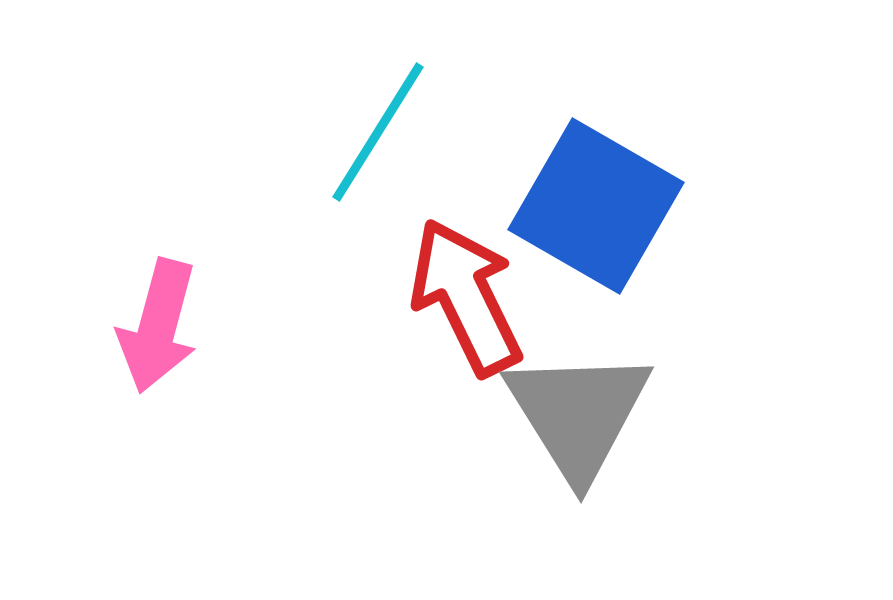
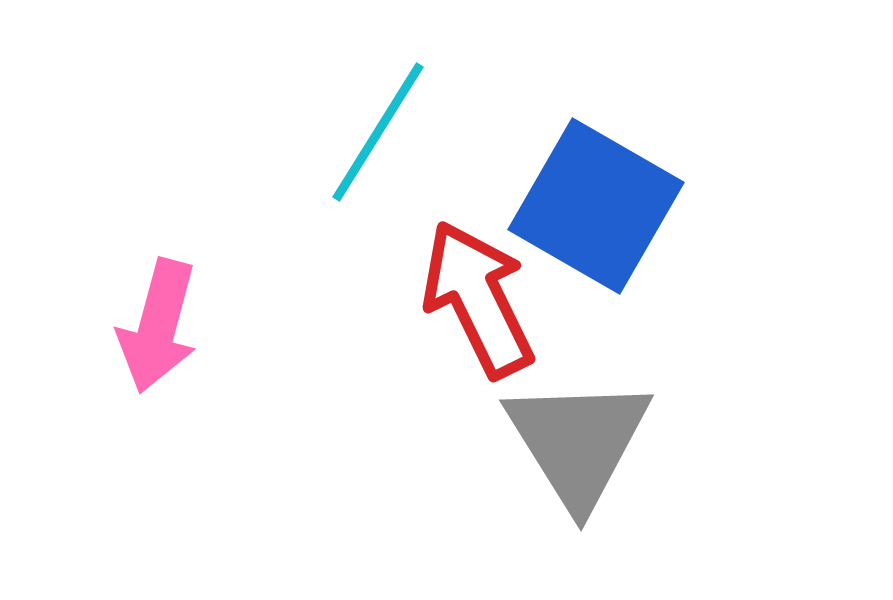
red arrow: moved 12 px right, 2 px down
gray triangle: moved 28 px down
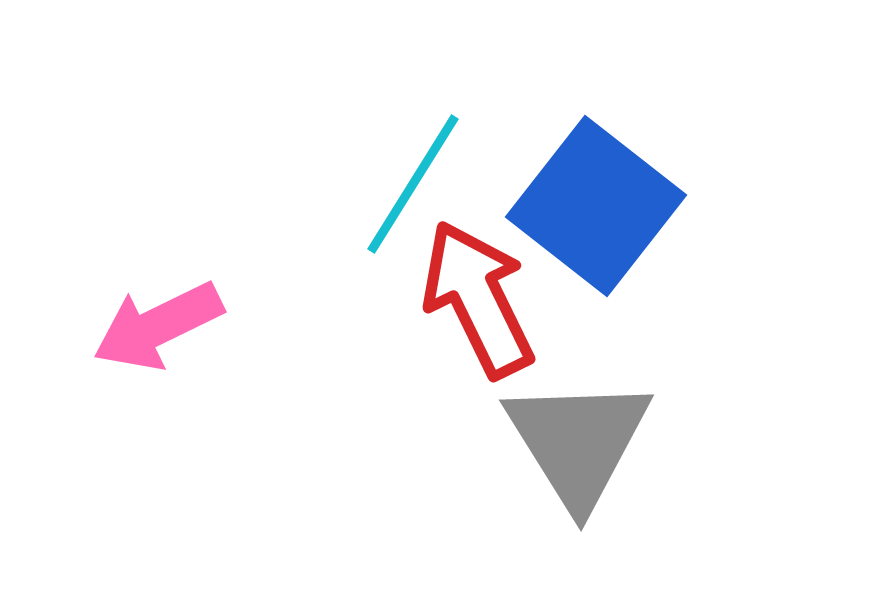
cyan line: moved 35 px right, 52 px down
blue square: rotated 8 degrees clockwise
pink arrow: rotated 49 degrees clockwise
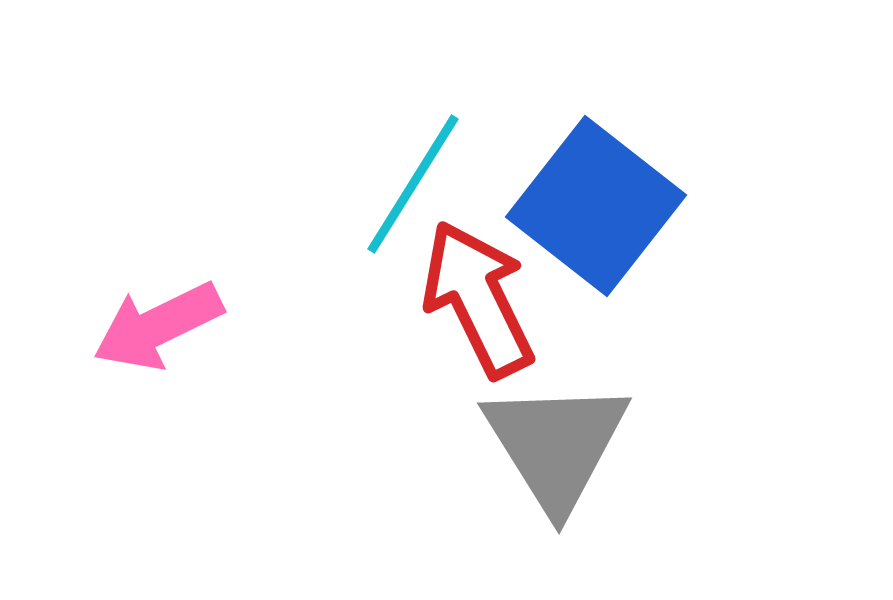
gray triangle: moved 22 px left, 3 px down
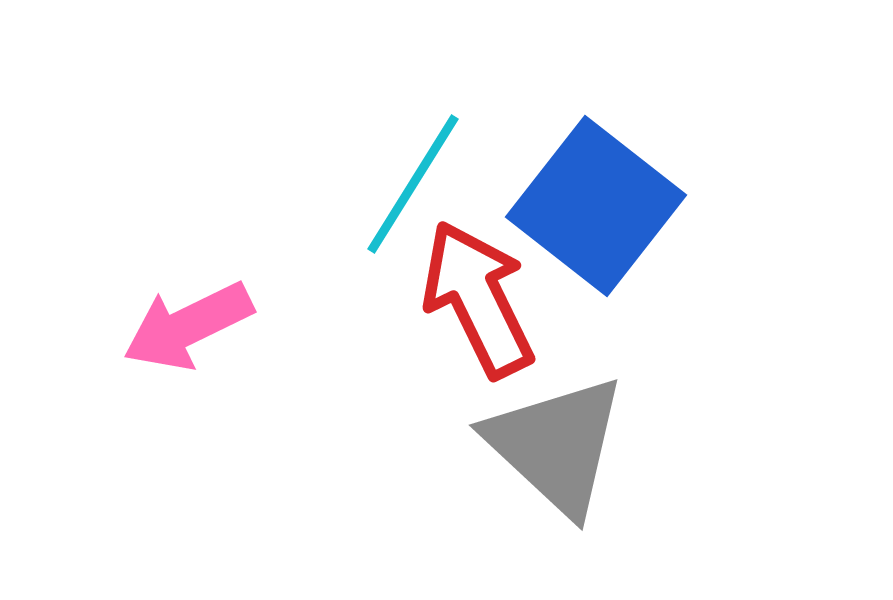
pink arrow: moved 30 px right
gray triangle: rotated 15 degrees counterclockwise
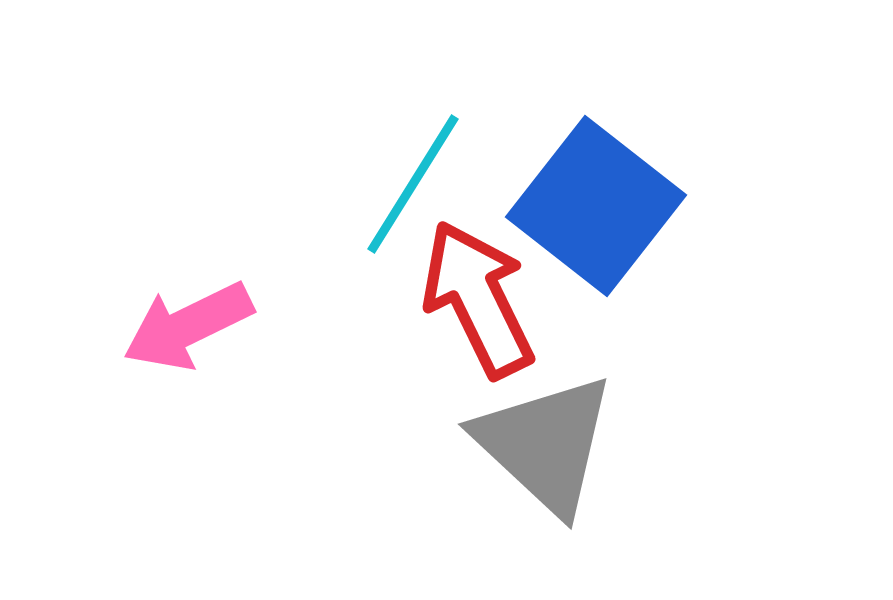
gray triangle: moved 11 px left, 1 px up
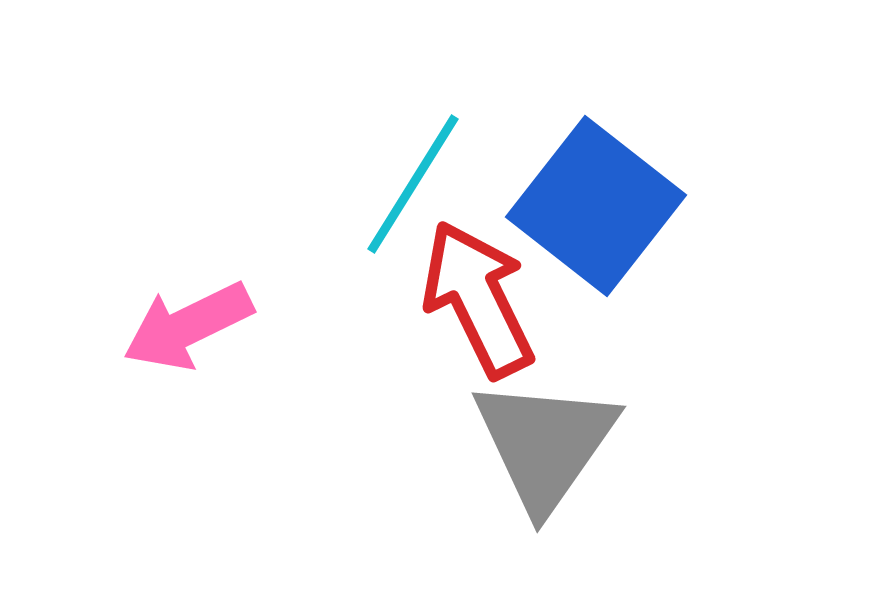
gray triangle: rotated 22 degrees clockwise
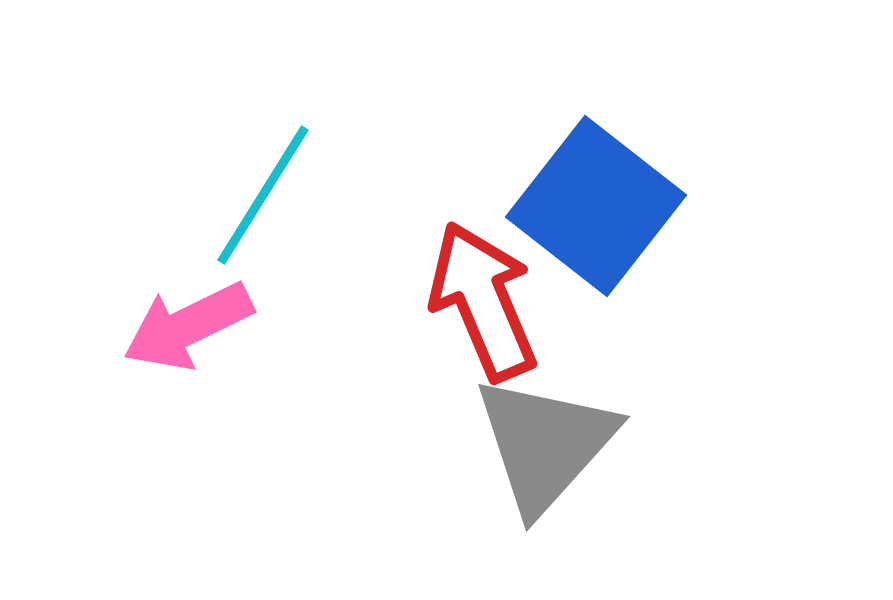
cyan line: moved 150 px left, 11 px down
red arrow: moved 5 px right, 2 px down; rotated 3 degrees clockwise
gray triangle: rotated 7 degrees clockwise
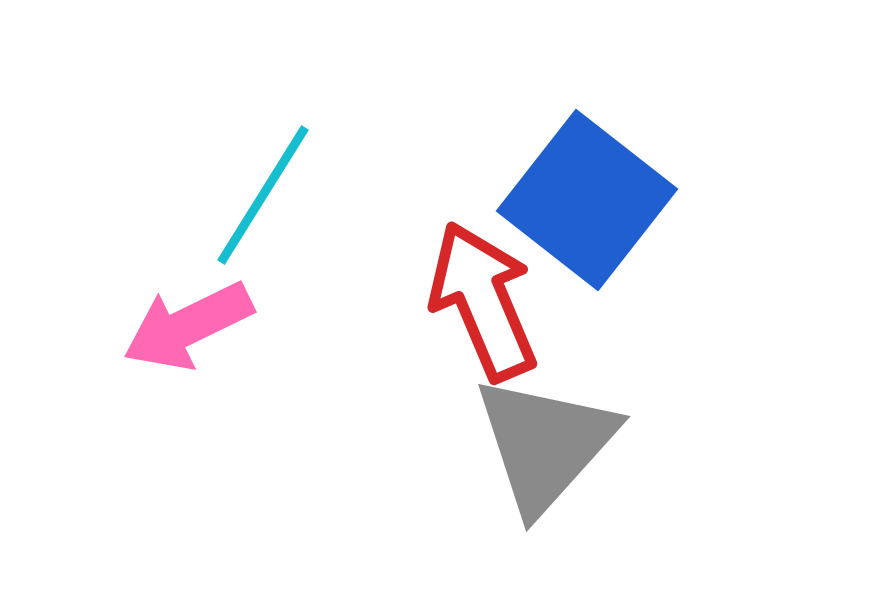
blue square: moved 9 px left, 6 px up
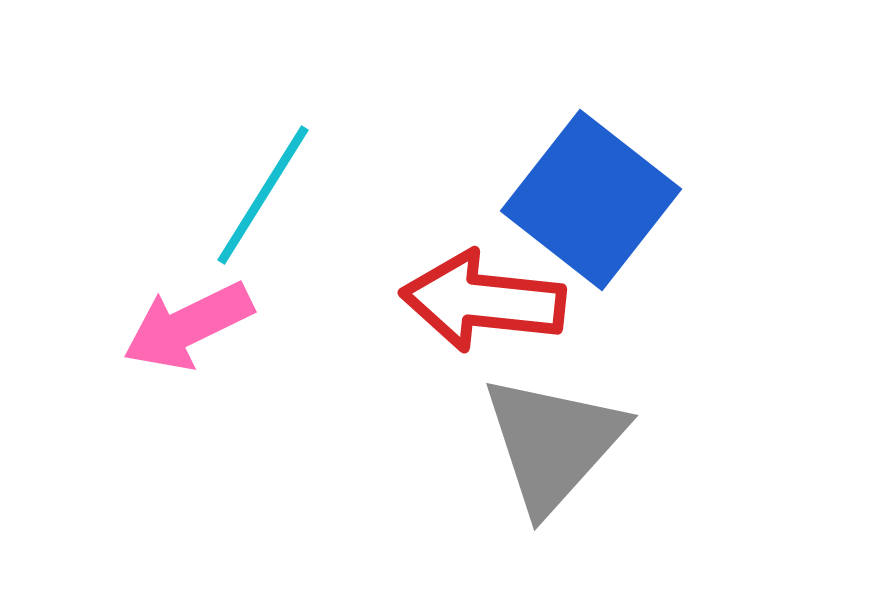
blue square: moved 4 px right
red arrow: rotated 61 degrees counterclockwise
gray triangle: moved 8 px right, 1 px up
